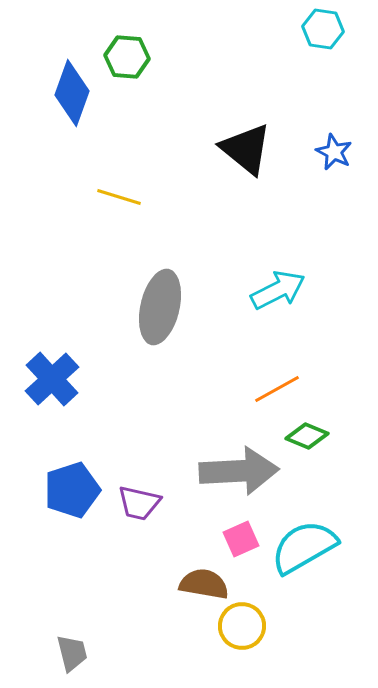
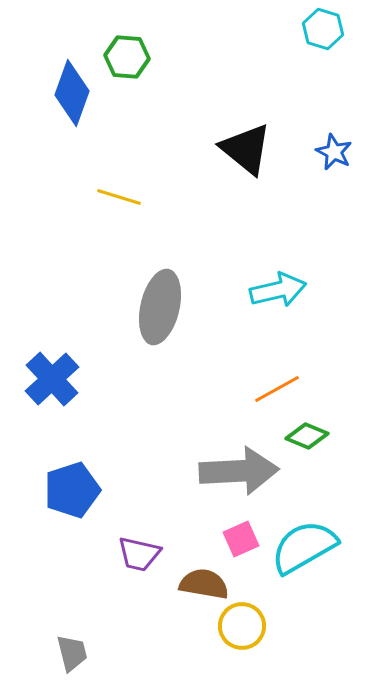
cyan hexagon: rotated 9 degrees clockwise
cyan arrow: rotated 14 degrees clockwise
purple trapezoid: moved 51 px down
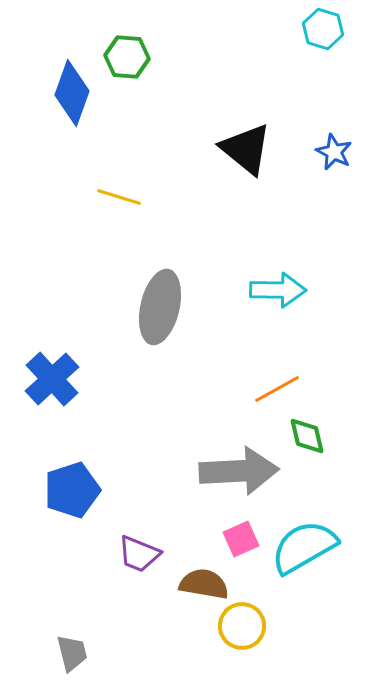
cyan arrow: rotated 14 degrees clockwise
green diamond: rotated 54 degrees clockwise
purple trapezoid: rotated 9 degrees clockwise
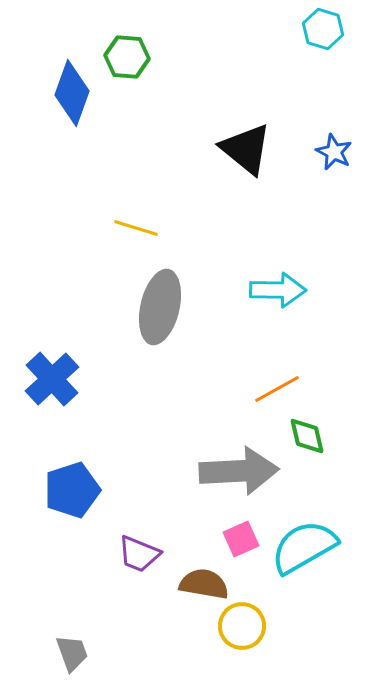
yellow line: moved 17 px right, 31 px down
gray trapezoid: rotated 6 degrees counterclockwise
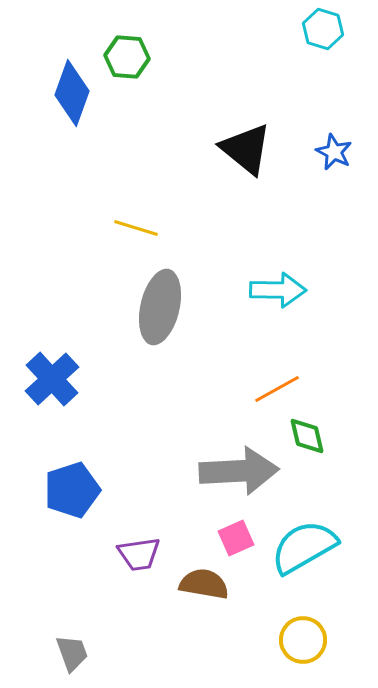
pink square: moved 5 px left, 1 px up
purple trapezoid: rotated 30 degrees counterclockwise
yellow circle: moved 61 px right, 14 px down
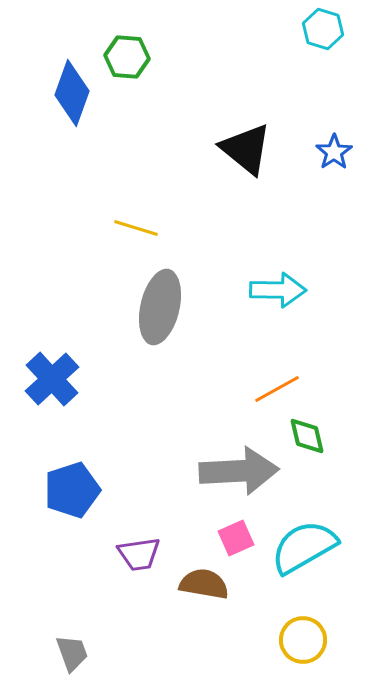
blue star: rotated 12 degrees clockwise
